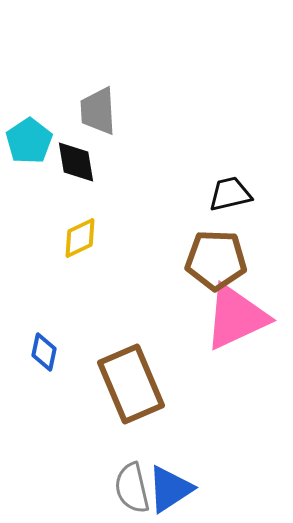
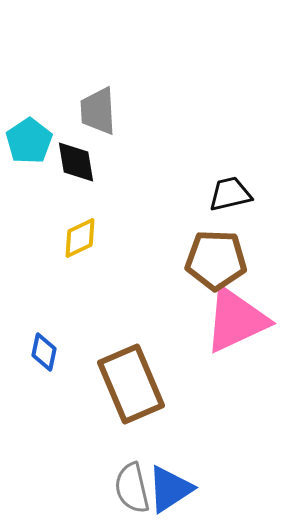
pink triangle: moved 3 px down
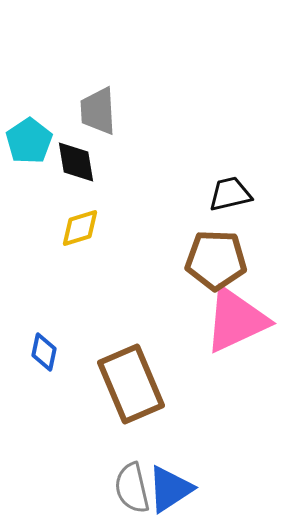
yellow diamond: moved 10 px up; rotated 9 degrees clockwise
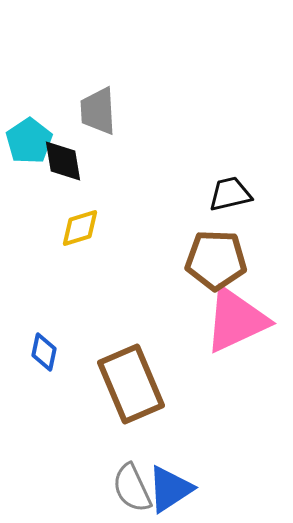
black diamond: moved 13 px left, 1 px up
gray semicircle: rotated 12 degrees counterclockwise
